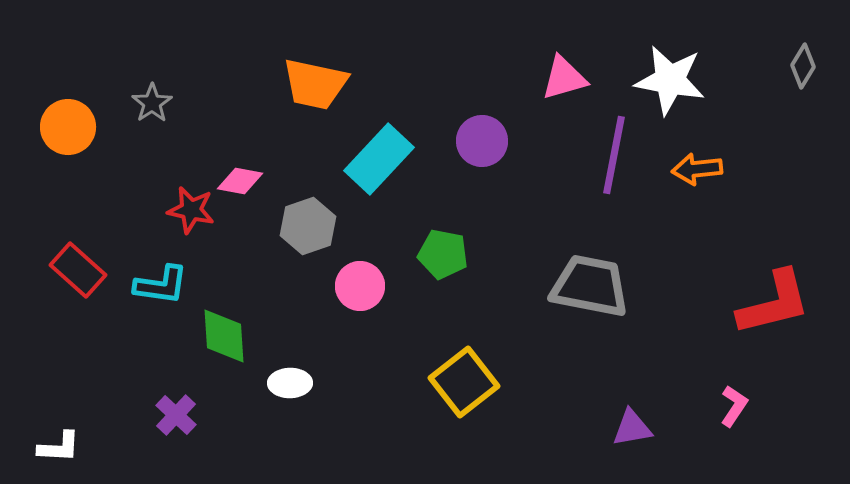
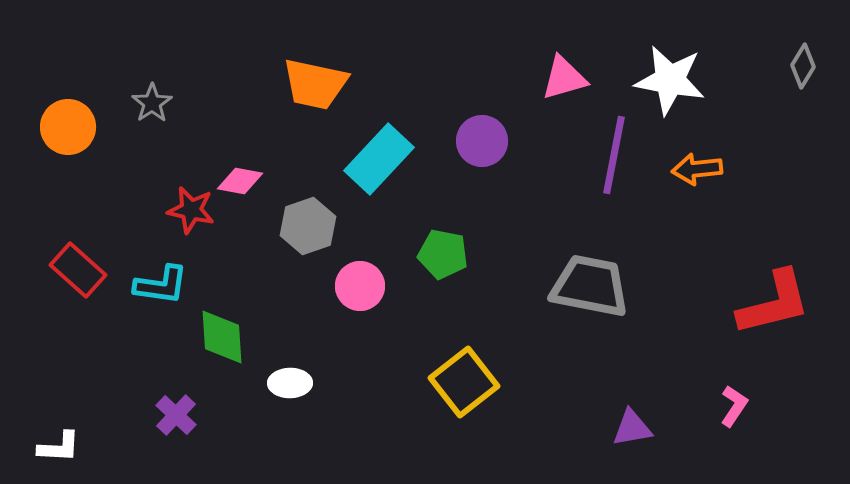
green diamond: moved 2 px left, 1 px down
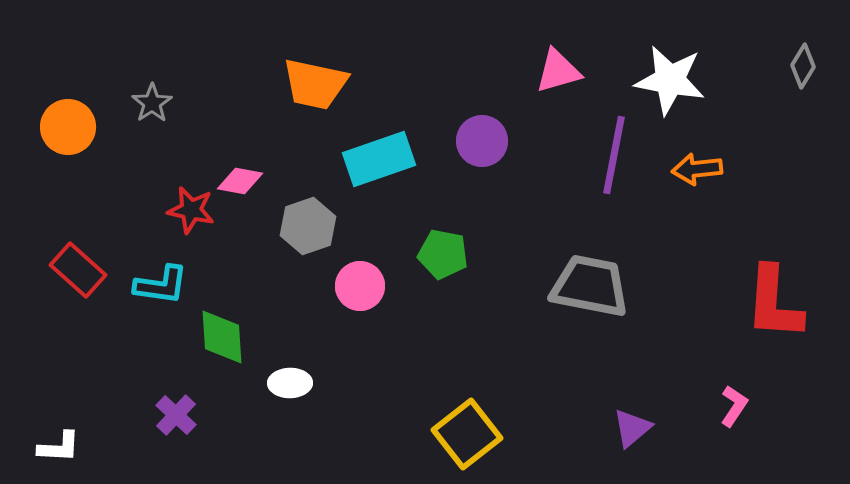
pink triangle: moved 6 px left, 7 px up
cyan rectangle: rotated 28 degrees clockwise
red L-shape: rotated 108 degrees clockwise
yellow square: moved 3 px right, 52 px down
purple triangle: rotated 30 degrees counterclockwise
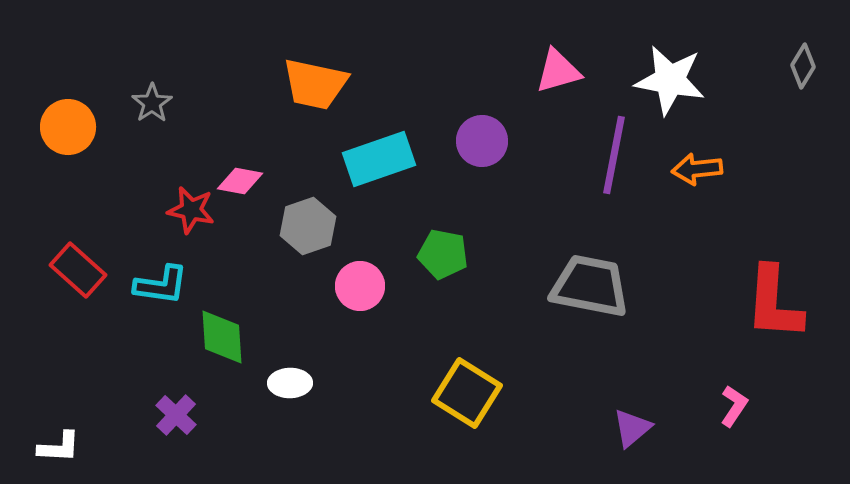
yellow square: moved 41 px up; rotated 20 degrees counterclockwise
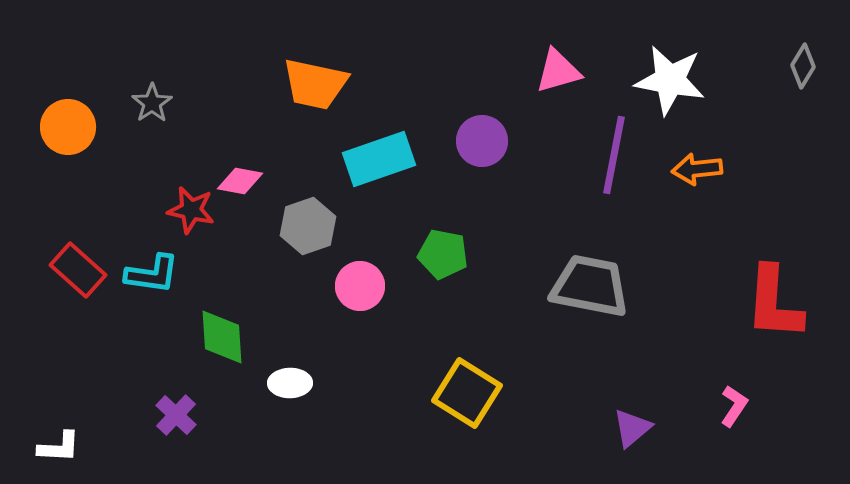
cyan L-shape: moved 9 px left, 11 px up
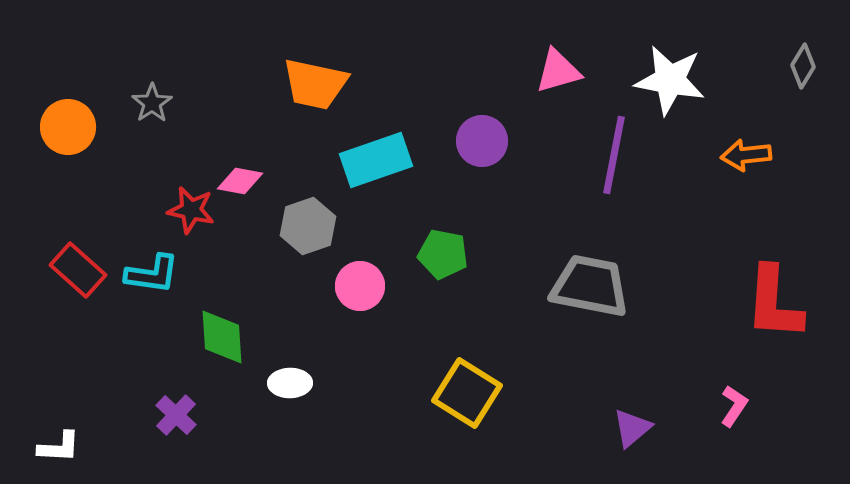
cyan rectangle: moved 3 px left, 1 px down
orange arrow: moved 49 px right, 14 px up
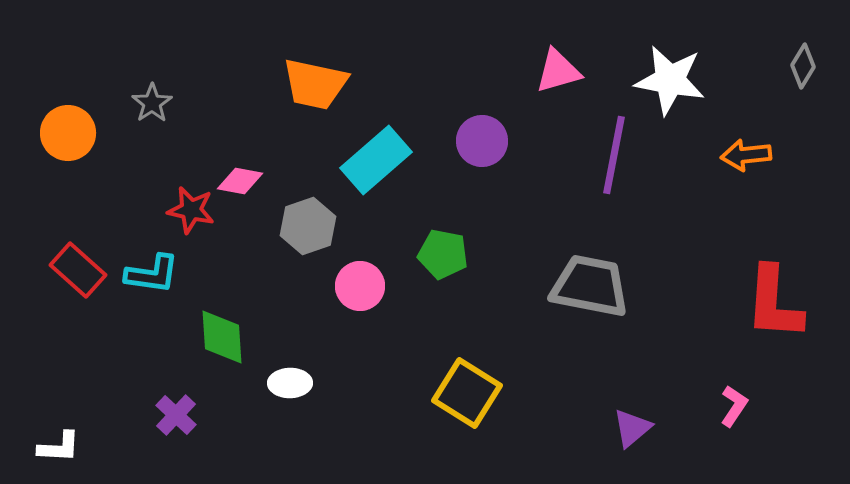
orange circle: moved 6 px down
cyan rectangle: rotated 22 degrees counterclockwise
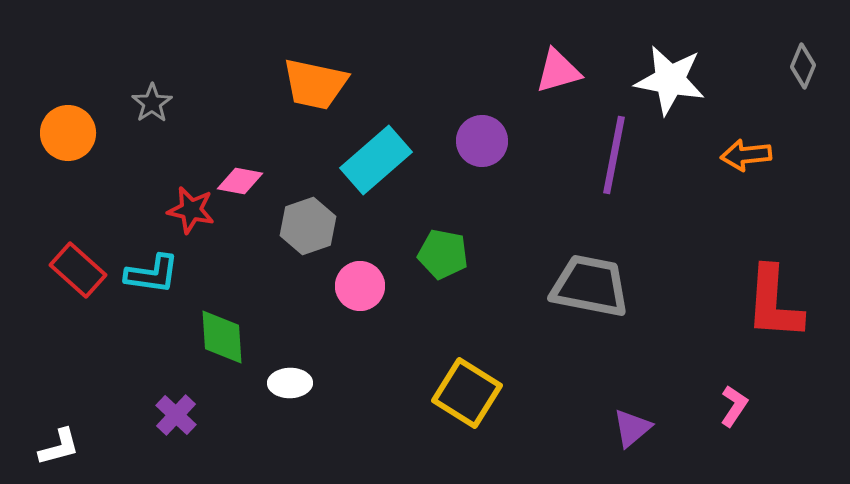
gray diamond: rotated 9 degrees counterclockwise
white L-shape: rotated 18 degrees counterclockwise
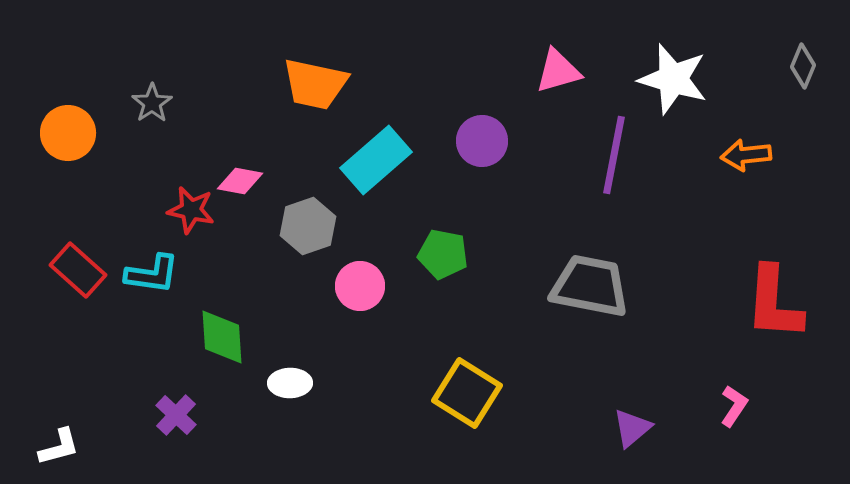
white star: moved 3 px right, 1 px up; rotated 6 degrees clockwise
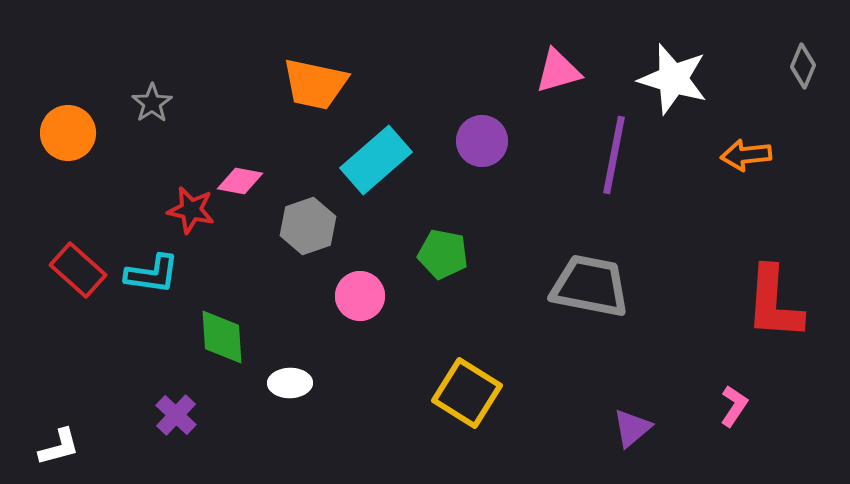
pink circle: moved 10 px down
